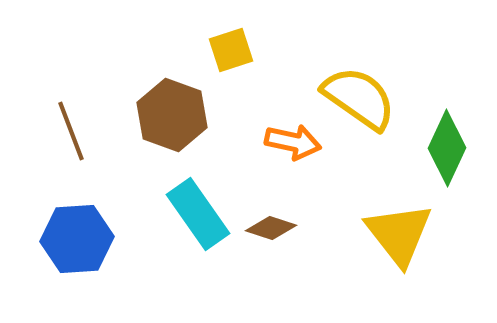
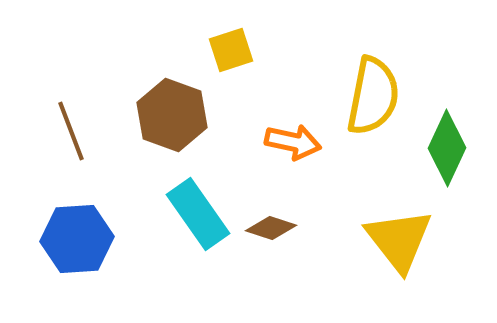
yellow semicircle: moved 14 px right, 2 px up; rotated 66 degrees clockwise
yellow triangle: moved 6 px down
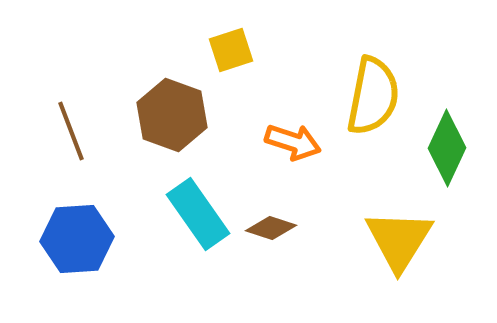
orange arrow: rotated 6 degrees clockwise
yellow triangle: rotated 10 degrees clockwise
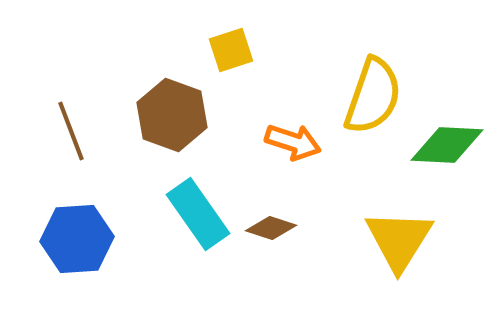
yellow semicircle: rotated 8 degrees clockwise
green diamond: moved 3 px up; rotated 68 degrees clockwise
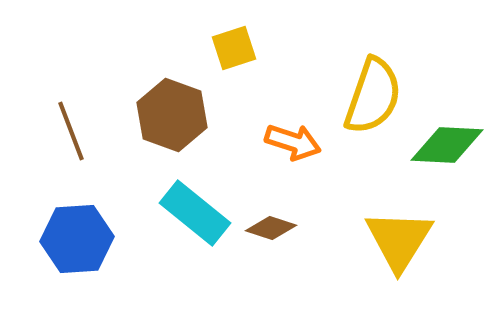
yellow square: moved 3 px right, 2 px up
cyan rectangle: moved 3 px left, 1 px up; rotated 16 degrees counterclockwise
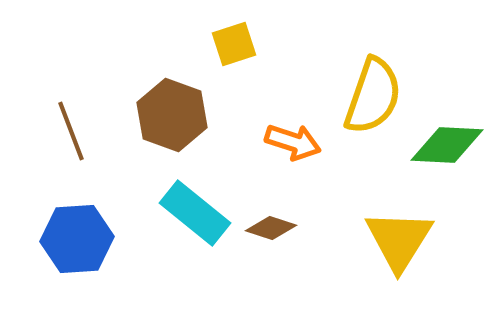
yellow square: moved 4 px up
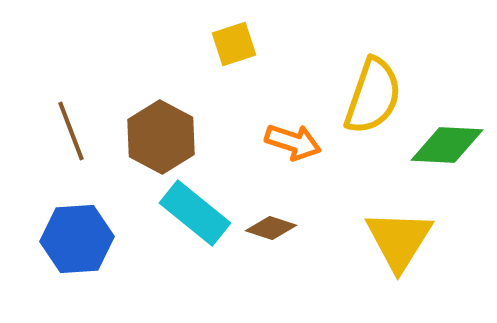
brown hexagon: moved 11 px left, 22 px down; rotated 8 degrees clockwise
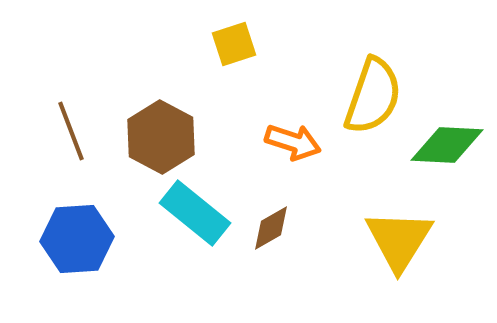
brown diamond: rotated 48 degrees counterclockwise
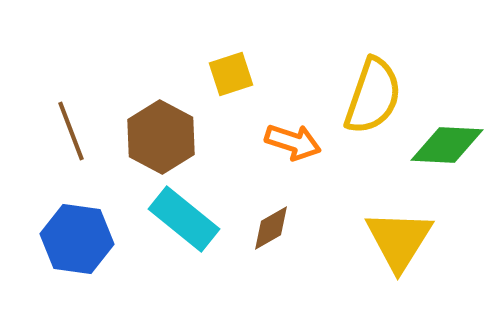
yellow square: moved 3 px left, 30 px down
cyan rectangle: moved 11 px left, 6 px down
blue hexagon: rotated 12 degrees clockwise
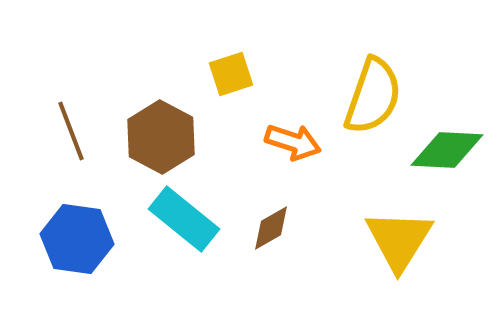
green diamond: moved 5 px down
